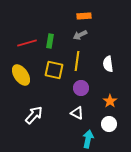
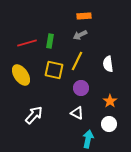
yellow line: rotated 18 degrees clockwise
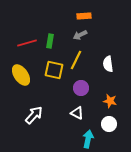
yellow line: moved 1 px left, 1 px up
orange star: rotated 24 degrees counterclockwise
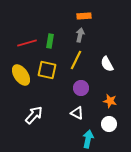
gray arrow: rotated 128 degrees clockwise
white semicircle: moved 1 px left; rotated 21 degrees counterclockwise
yellow square: moved 7 px left
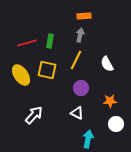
orange star: rotated 16 degrees counterclockwise
white circle: moved 7 px right
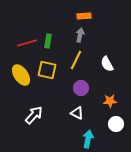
green rectangle: moved 2 px left
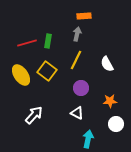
gray arrow: moved 3 px left, 1 px up
yellow square: moved 1 px down; rotated 24 degrees clockwise
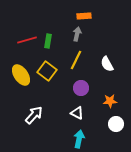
red line: moved 3 px up
cyan arrow: moved 9 px left
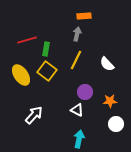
green rectangle: moved 2 px left, 8 px down
white semicircle: rotated 14 degrees counterclockwise
purple circle: moved 4 px right, 4 px down
white triangle: moved 3 px up
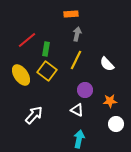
orange rectangle: moved 13 px left, 2 px up
red line: rotated 24 degrees counterclockwise
purple circle: moved 2 px up
